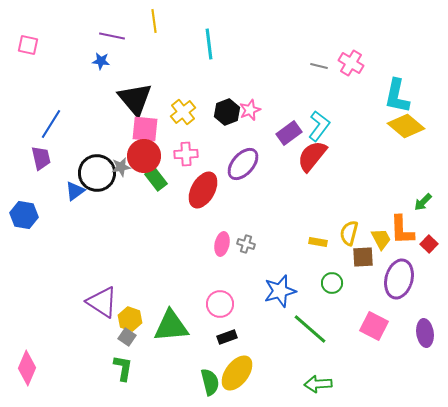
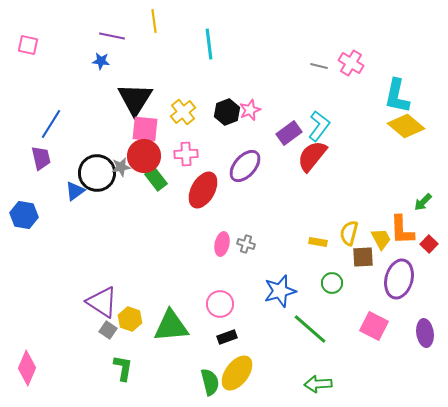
black triangle at (135, 99): rotated 12 degrees clockwise
purple ellipse at (243, 164): moved 2 px right, 2 px down
gray square at (127, 337): moved 19 px left, 7 px up
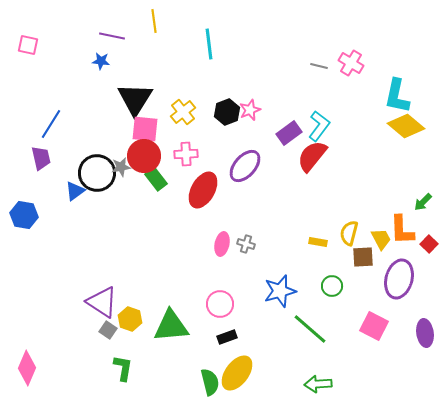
green circle at (332, 283): moved 3 px down
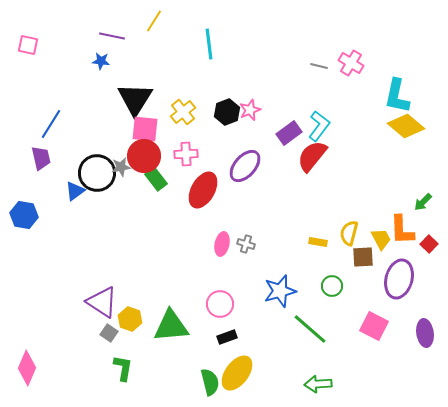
yellow line at (154, 21): rotated 40 degrees clockwise
gray square at (108, 330): moved 1 px right, 3 px down
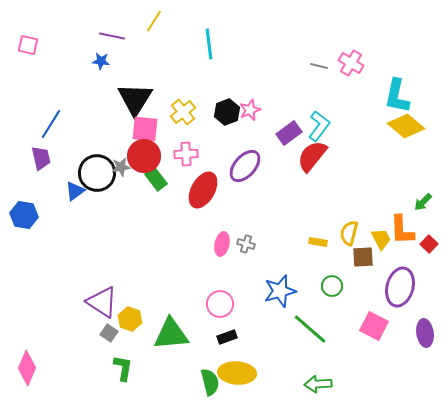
purple ellipse at (399, 279): moved 1 px right, 8 px down
green triangle at (171, 326): moved 8 px down
yellow ellipse at (237, 373): rotated 57 degrees clockwise
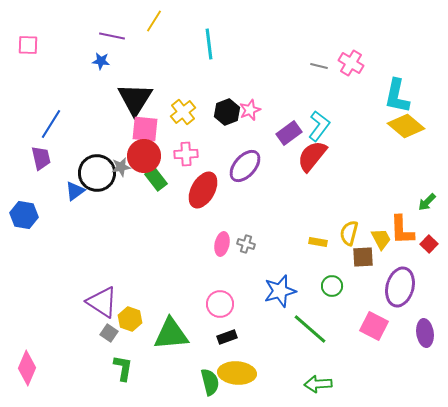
pink square at (28, 45): rotated 10 degrees counterclockwise
green arrow at (423, 202): moved 4 px right
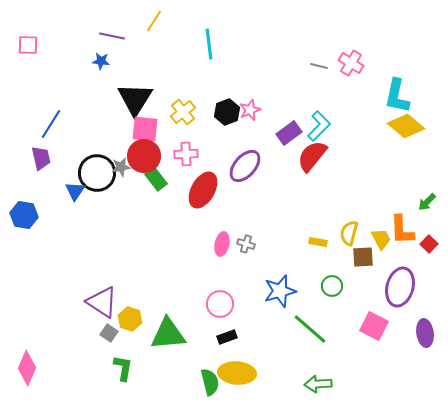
cyan L-shape at (319, 126): rotated 8 degrees clockwise
blue triangle at (75, 191): rotated 20 degrees counterclockwise
green triangle at (171, 334): moved 3 px left
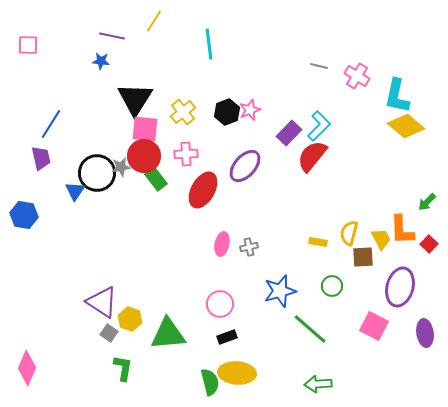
pink cross at (351, 63): moved 6 px right, 13 px down
purple rectangle at (289, 133): rotated 10 degrees counterclockwise
gray cross at (246, 244): moved 3 px right, 3 px down; rotated 30 degrees counterclockwise
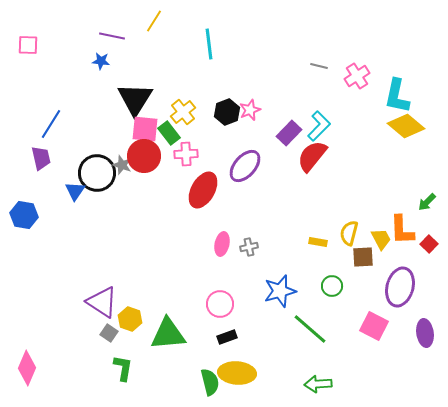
pink cross at (357, 76): rotated 25 degrees clockwise
gray star at (121, 167): moved 1 px right, 2 px up; rotated 30 degrees clockwise
green rectangle at (156, 179): moved 13 px right, 46 px up
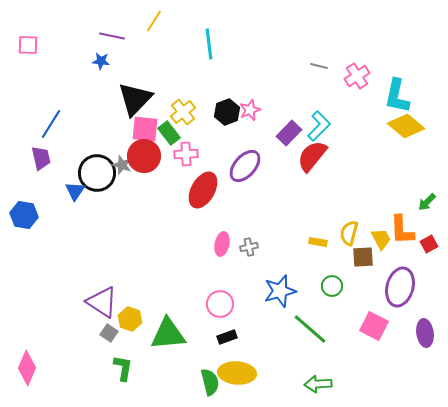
black triangle at (135, 99): rotated 12 degrees clockwise
red square at (429, 244): rotated 18 degrees clockwise
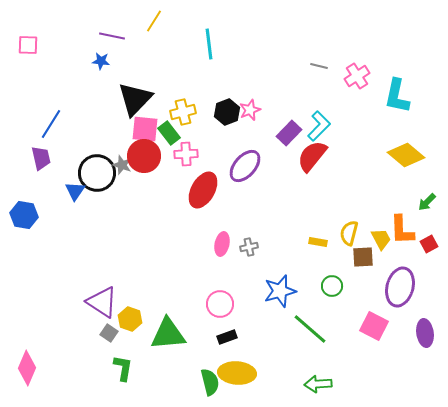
yellow cross at (183, 112): rotated 25 degrees clockwise
yellow diamond at (406, 126): moved 29 px down
